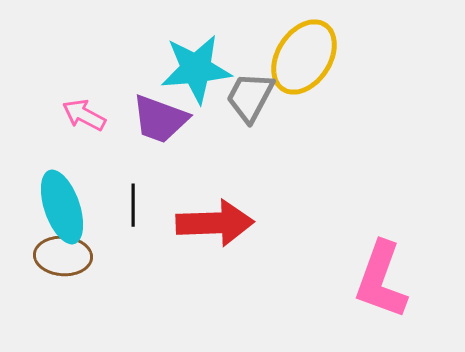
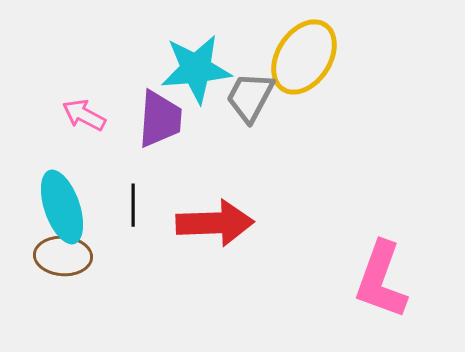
purple trapezoid: rotated 106 degrees counterclockwise
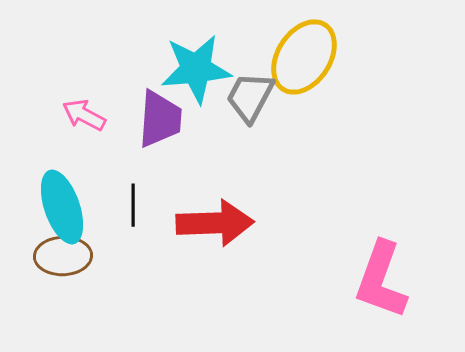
brown ellipse: rotated 6 degrees counterclockwise
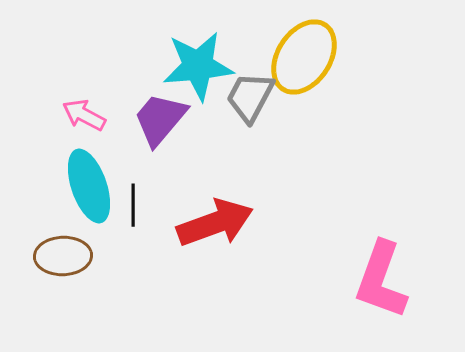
cyan star: moved 2 px right, 3 px up
purple trapezoid: rotated 144 degrees counterclockwise
cyan ellipse: moved 27 px right, 21 px up
red arrow: rotated 18 degrees counterclockwise
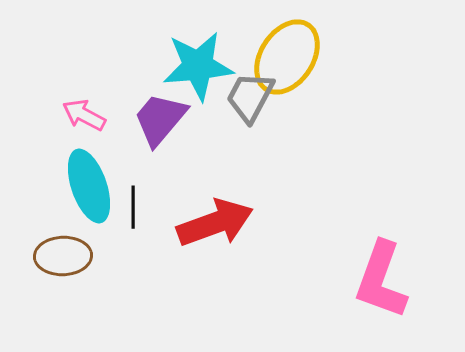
yellow ellipse: moved 17 px left
black line: moved 2 px down
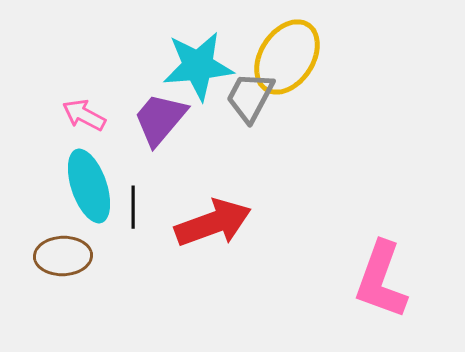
red arrow: moved 2 px left
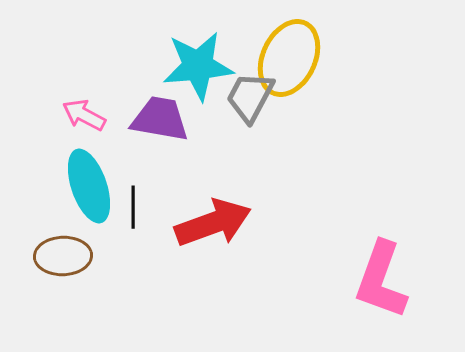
yellow ellipse: moved 2 px right, 1 px down; rotated 8 degrees counterclockwise
purple trapezoid: rotated 60 degrees clockwise
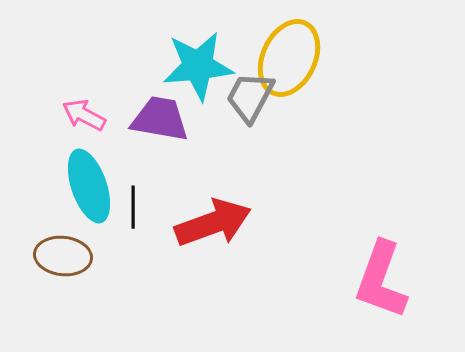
brown ellipse: rotated 8 degrees clockwise
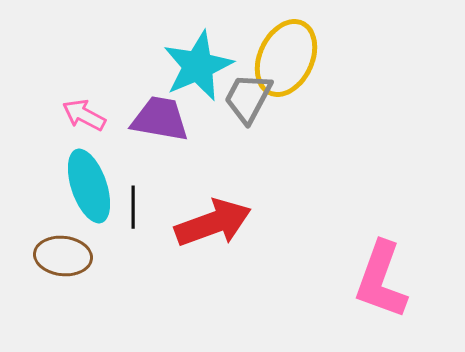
yellow ellipse: moved 3 px left
cyan star: rotated 18 degrees counterclockwise
gray trapezoid: moved 2 px left, 1 px down
